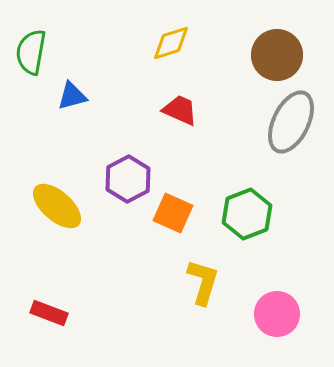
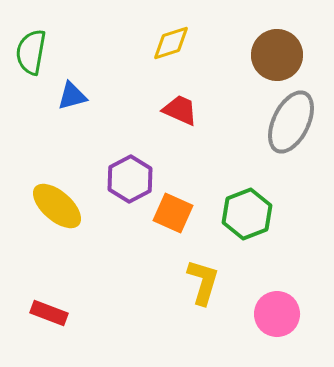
purple hexagon: moved 2 px right
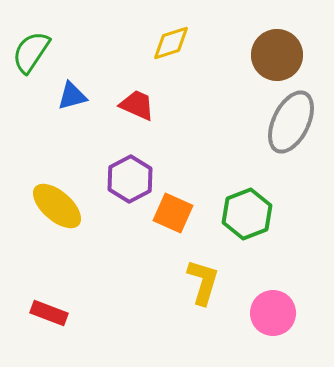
green semicircle: rotated 24 degrees clockwise
red trapezoid: moved 43 px left, 5 px up
pink circle: moved 4 px left, 1 px up
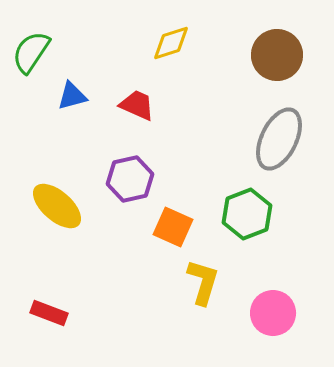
gray ellipse: moved 12 px left, 17 px down
purple hexagon: rotated 15 degrees clockwise
orange square: moved 14 px down
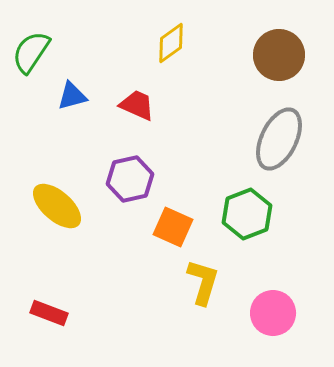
yellow diamond: rotated 18 degrees counterclockwise
brown circle: moved 2 px right
